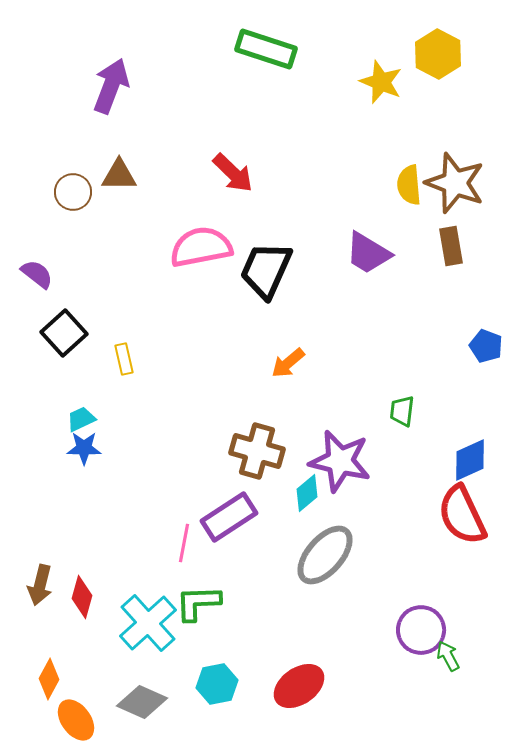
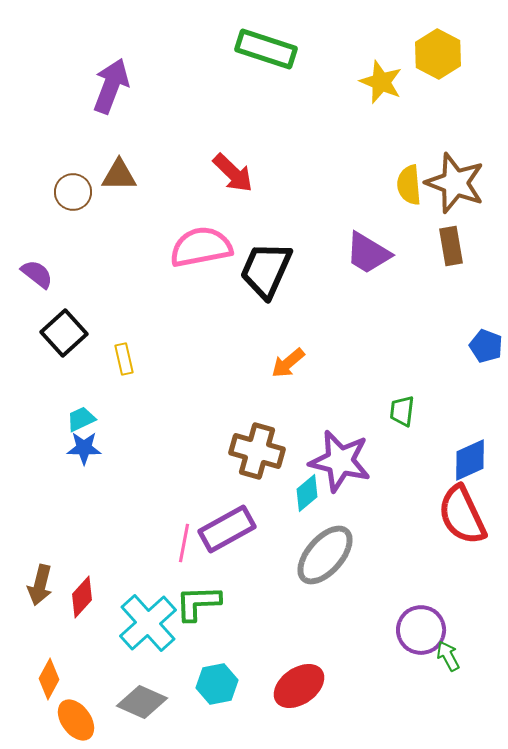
purple rectangle: moved 2 px left, 12 px down; rotated 4 degrees clockwise
red diamond: rotated 27 degrees clockwise
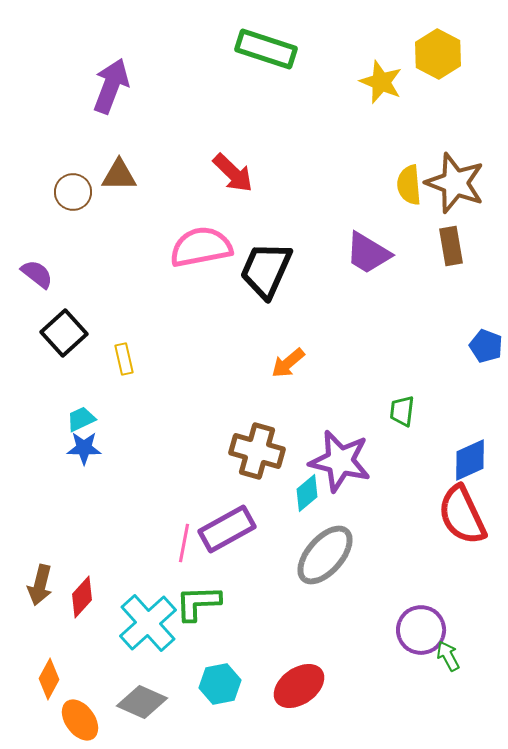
cyan hexagon: moved 3 px right
orange ellipse: moved 4 px right
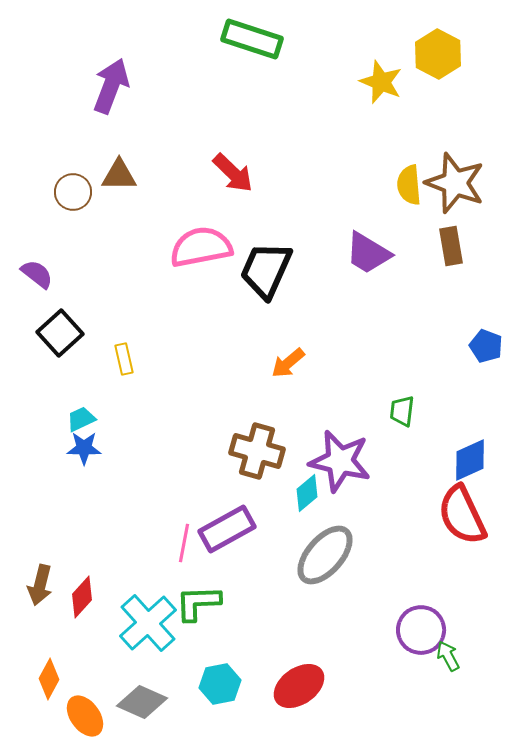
green rectangle: moved 14 px left, 10 px up
black square: moved 4 px left
orange ellipse: moved 5 px right, 4 px up
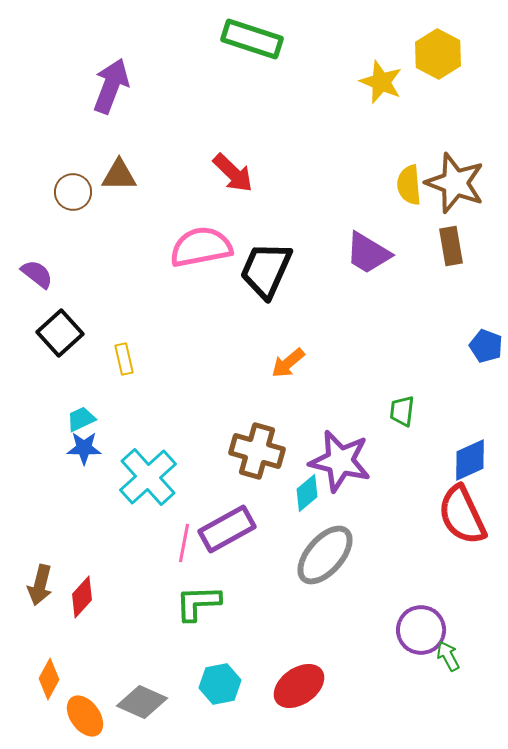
cyan cross: moved 146 px up
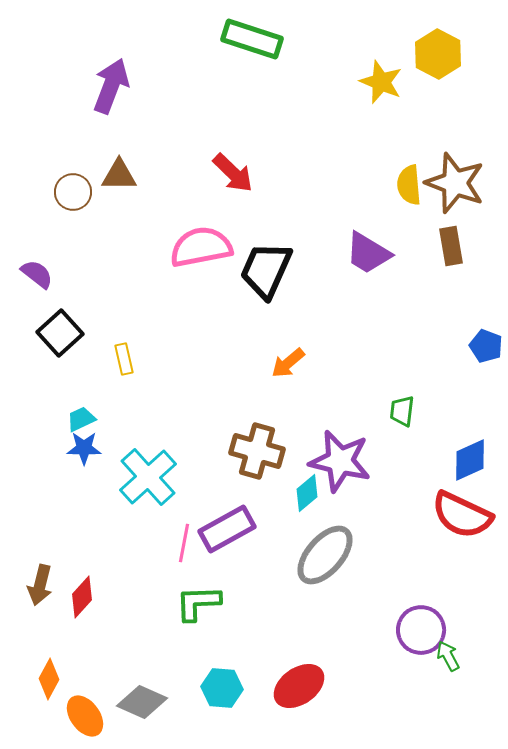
red semicircle: rotated 40 degrees counterclockwise
cyan hexagon: moved 2 px right, 4 px down; rotated 15 degrees clockwise
